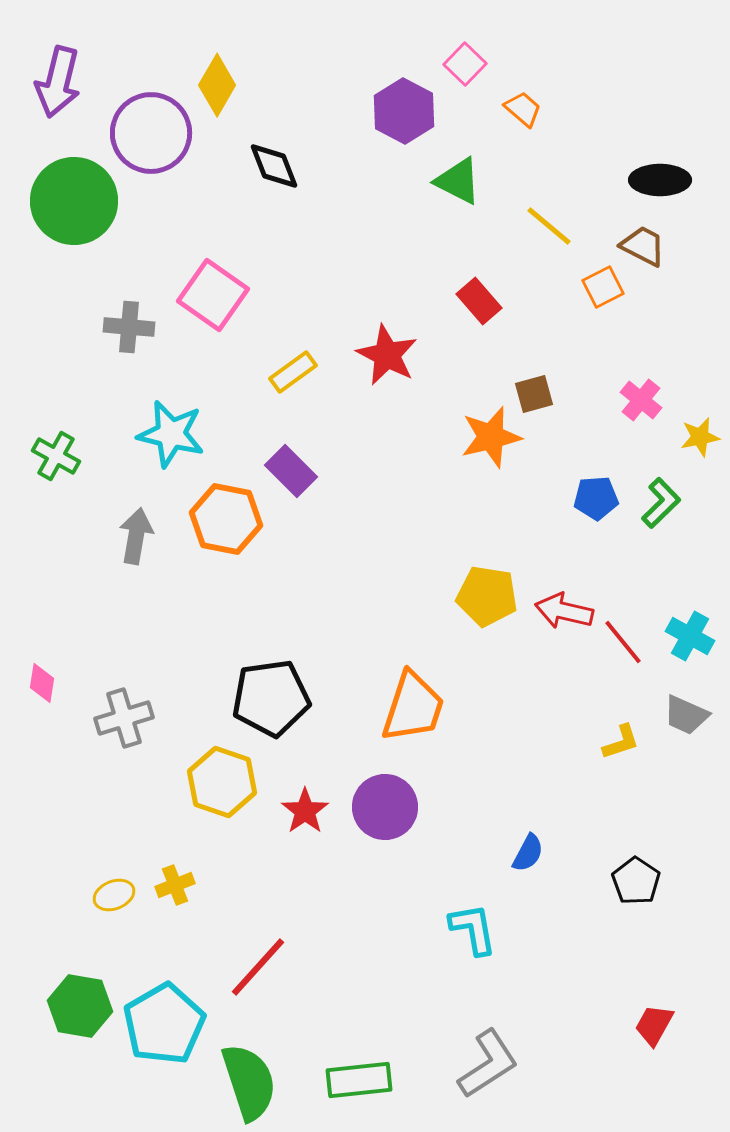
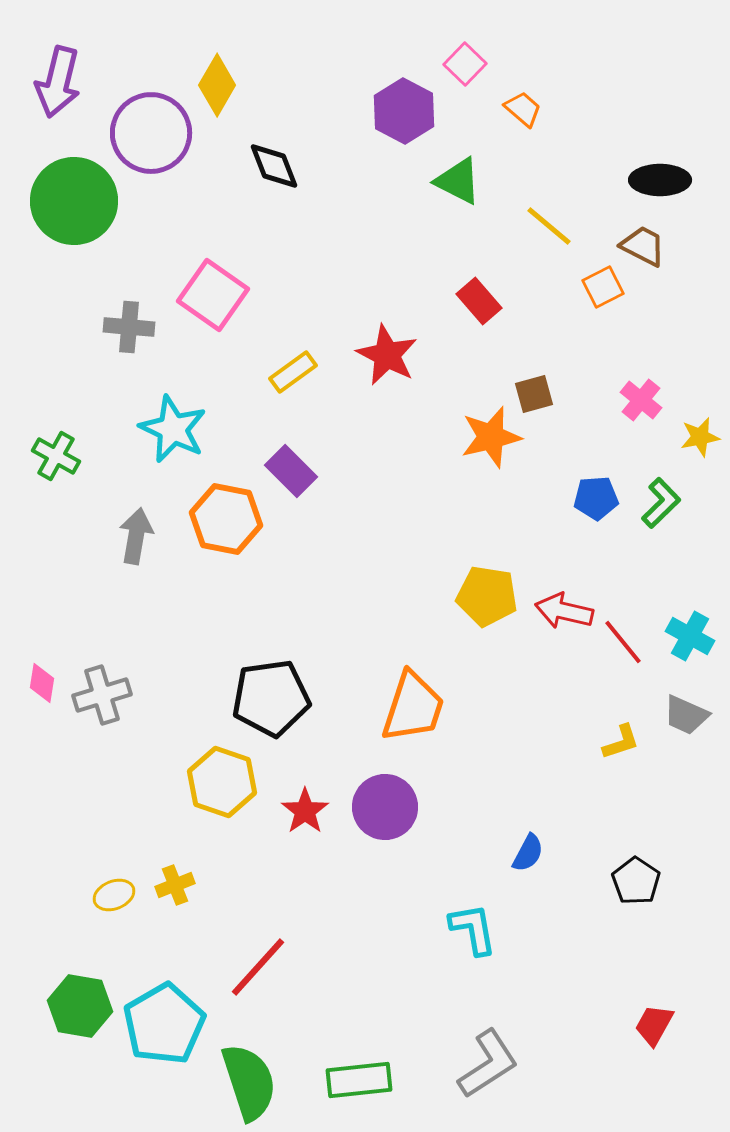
cyan star at (171, 434): moved 2 px right, 5 px up; rotated 12 degrees clockwise
gray cross at (124, 718): moved 22 px left, 23 px up
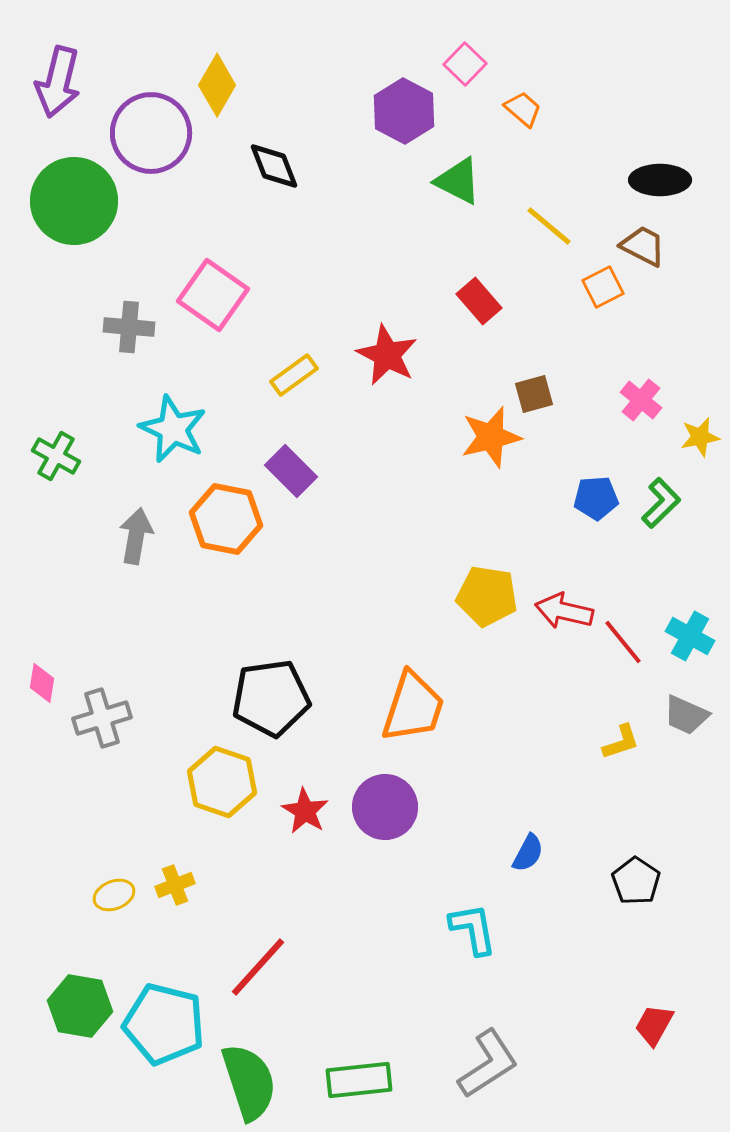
yellow rectangle at (293, 372): moved 1 px right, 3 px down
gray cross at (102, 695): moved 23 px down
red star at (305, 811): rotated 6 degrees counterclockwise
cyan pentagon at (164, 1024): rotated 28 degrees counterclockwise
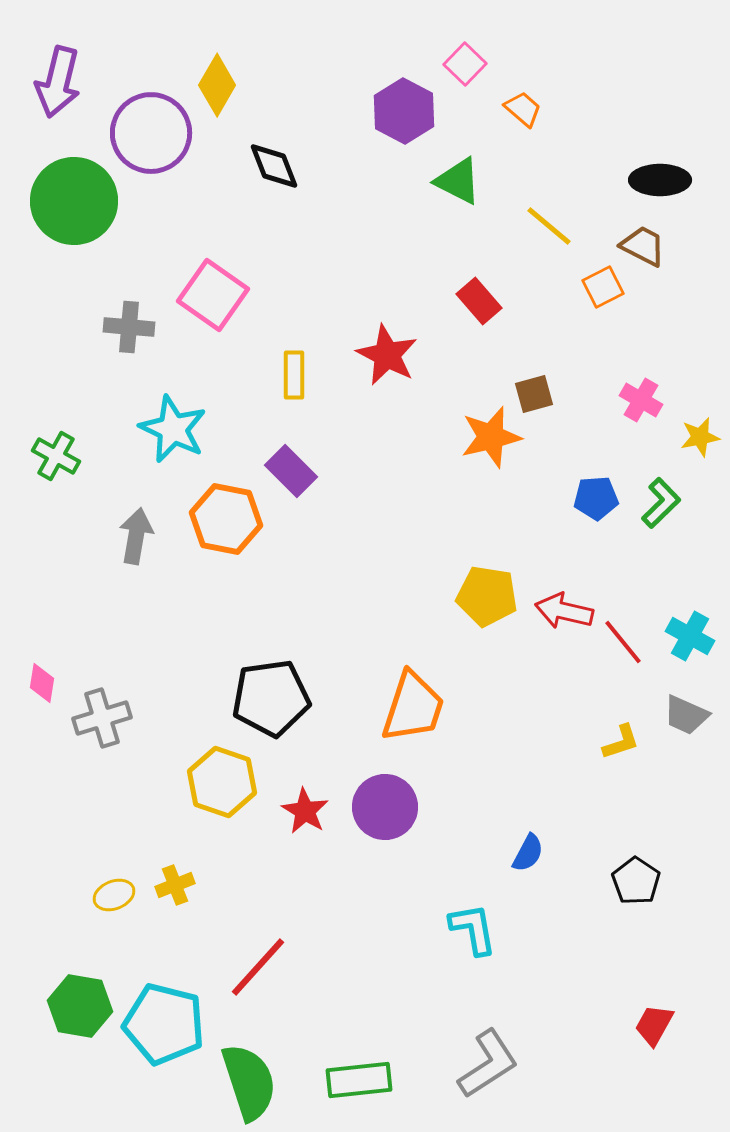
yellow rectangle at (294, 375): rotated 54 degrees counterclockwise
pink cross at (641, 400): rotated 9 degrees counterclockwise
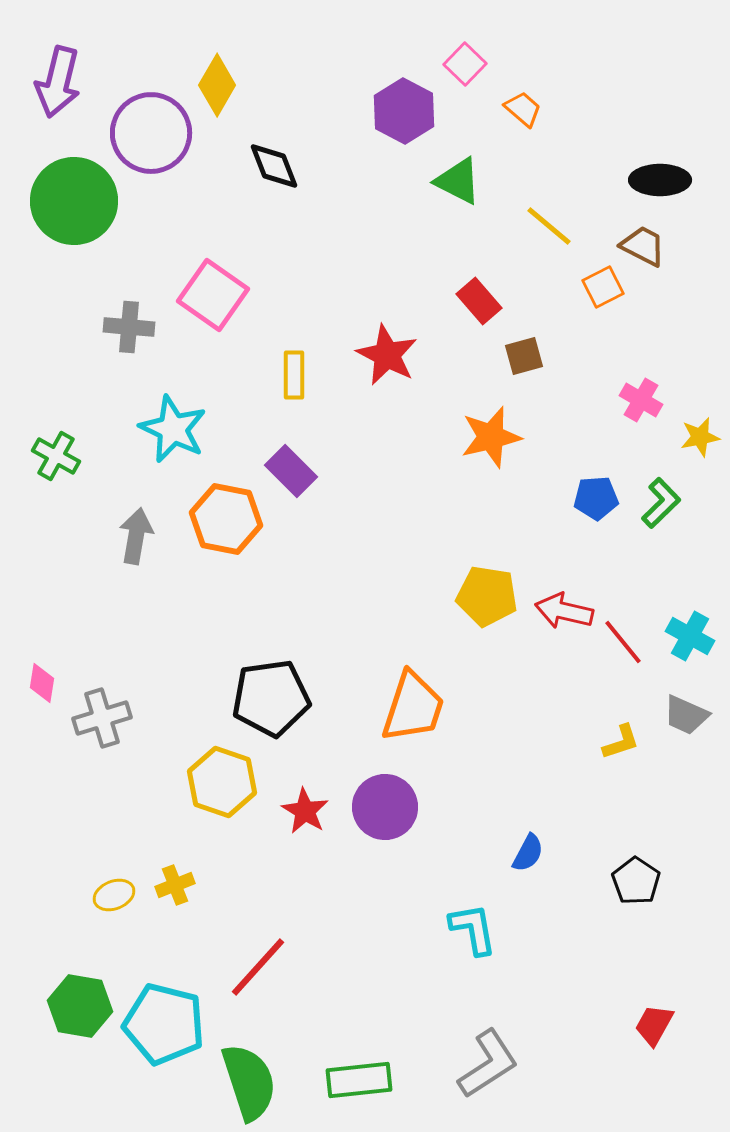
brown square at (534, 394): moved 10 px left, 38 px up
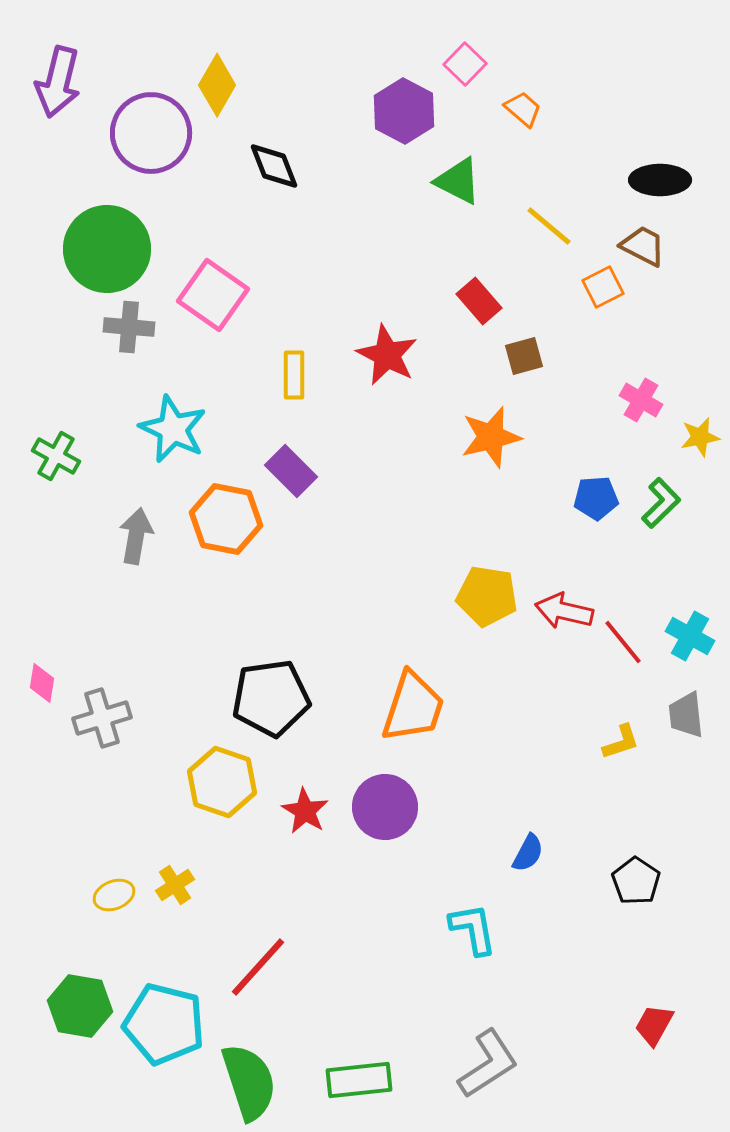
green circle at (74, 201): moved 33 px right, 48 px down
gray trapezoid at (686, 715): rotated 60 degrees clockwise
yellow cross at (175, 885): rotated 12 degrees counterclockwise
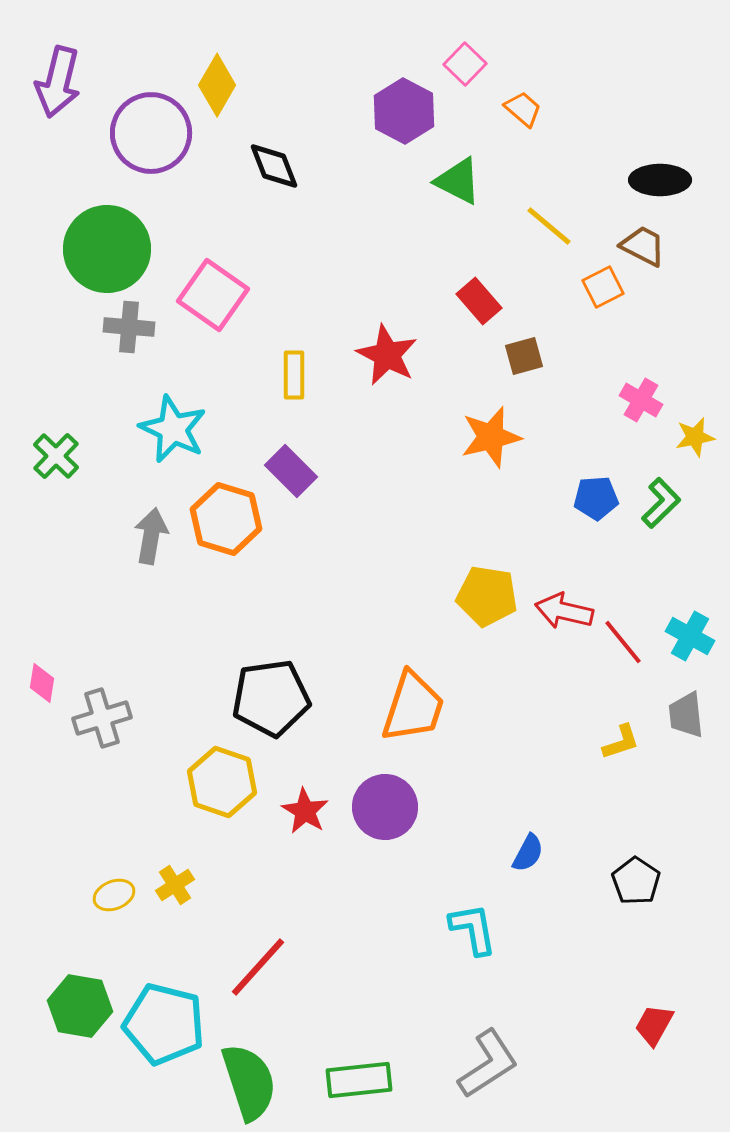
yellow star at (700, 437): moved 5 px left
green cross at (56, 456): rotated 15 degrees clockwise
orange hexagon at (226, 519): rotated 6 degrees clockwise
gray arrow at (136, 536): moved 15 px right
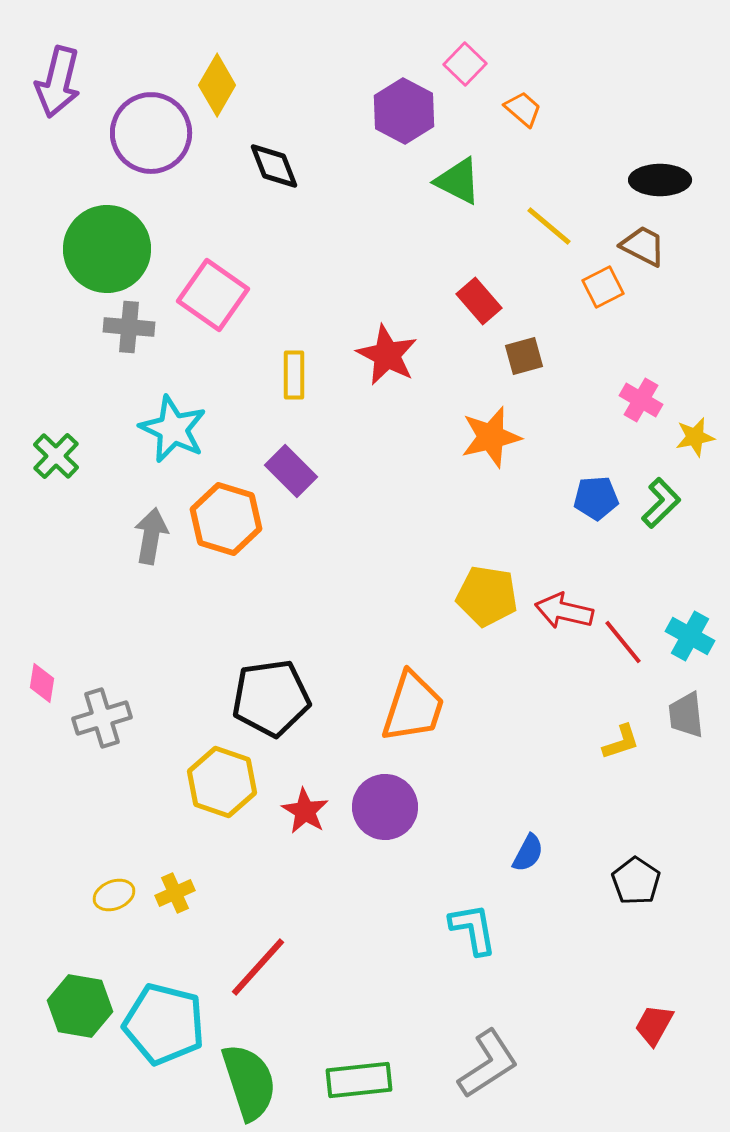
yellow cross at (175, 885): moved 8 px down; rotated 9 degrees clockwise
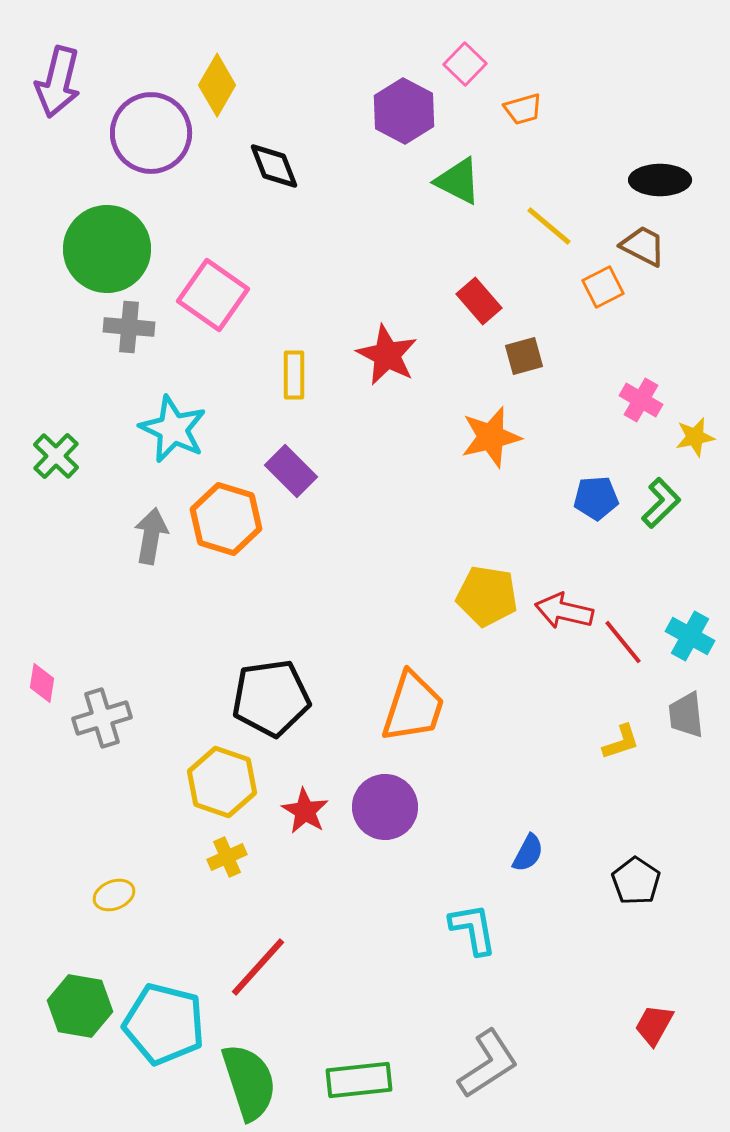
orange trapezoid at (523, 109): rotated 123 degrees clockwise
yellow cross at (175, 893): moved 52 px right, 36 px up
